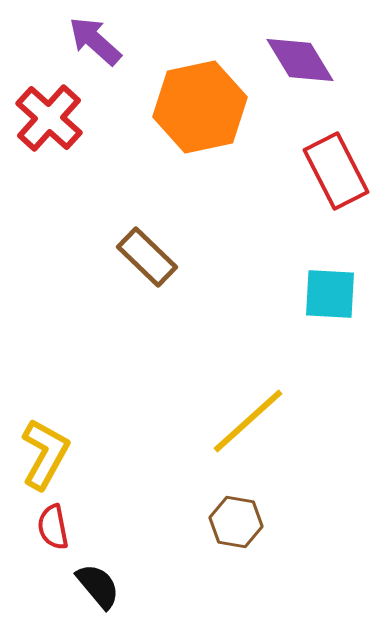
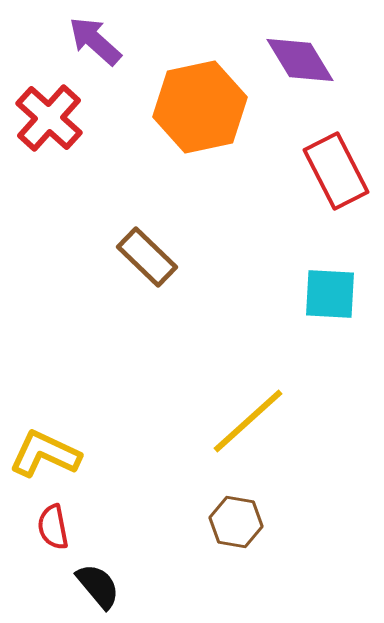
yellow L-shape: rotated 94 degrees counterclockwise
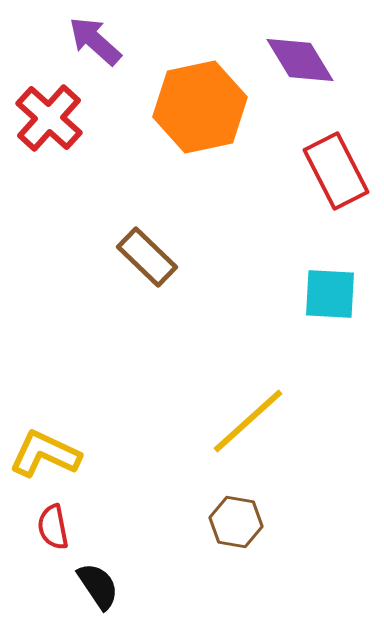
black semicircle: rotated 6 degrees clockwise
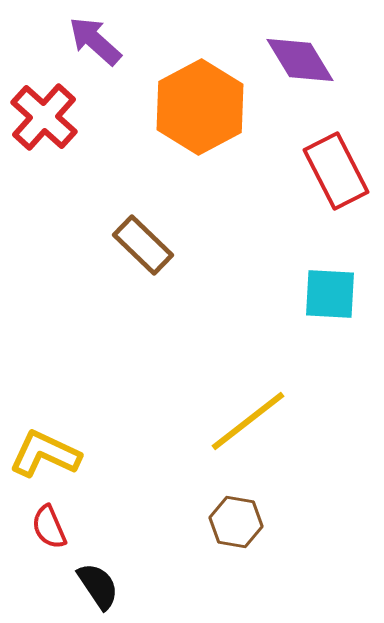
orange hexagon: rotated 16 degrees counterclockwise
red cross: moved 5 px left, 1 px up
brown rectangle: moved 4 px left, 12 px up
yellow line: rotated 4 degrees clockwise
red semicircle: moved 4 px left; rotated 12 degrees counterclockwise
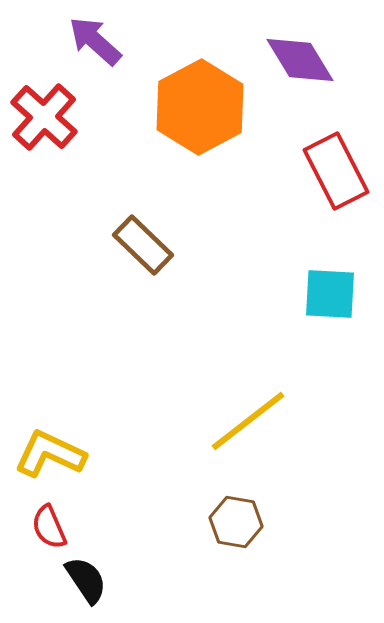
yellow L-shape: moved 5 px right
black semicircle: moved 12 px left, 6 px up
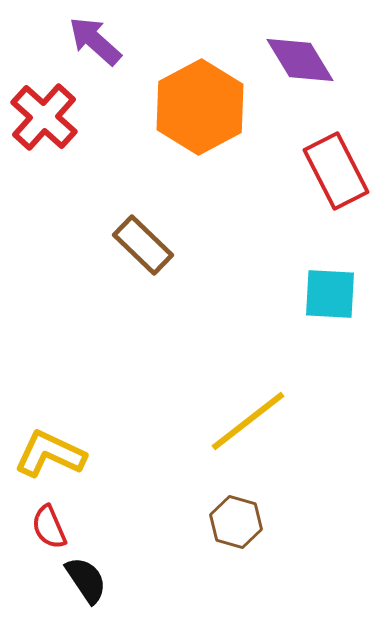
brown hexagon: rotated 6 degrees clockwise
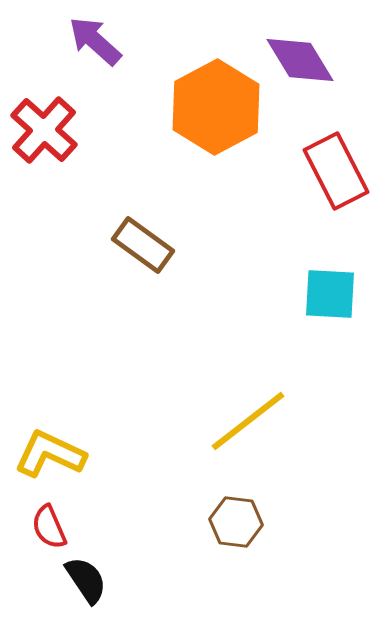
orange hexagon: moved 16 px right
red cross: moved 13 px down
brown rectangle: rotated 8 degrees counterclockwise
brown hexagon: rotated 9 degrees counterclockwise
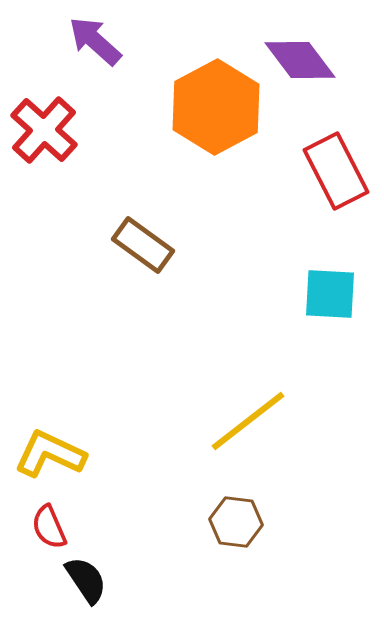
purple diamond: rotated 6 degrees counterclockwise
